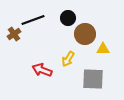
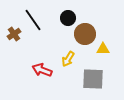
black line: rotated 75 degrees clockwise
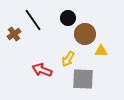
yellow triangle: moved 2 px left, 2 px down
gray square: moved 10 px left
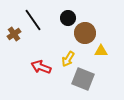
brown circle: moved 1 px up
red arrow: moved 1 px left, 3 px up
gray square: rotated 20 degrees clockwise
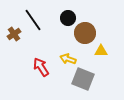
yellow arrow: rotated 77 degrees clockwise
red arrow: rotated 36 degrees clockwise
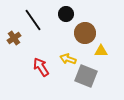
black circle: moved 2 px left, 4 px up
brown cross: moved 4 px down
gray square: moved 3 px right, 3 px up
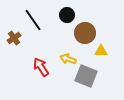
black circle: moved 1 px right, 1 px down
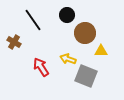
brown cross: moved 4 px down; rotated 24 degrees counterclockwise
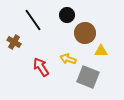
gray square: moved 2 px right, 1 px down
